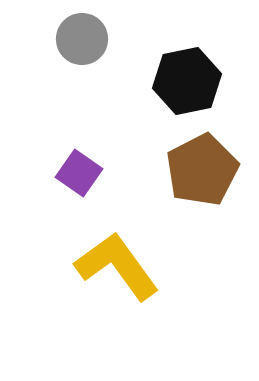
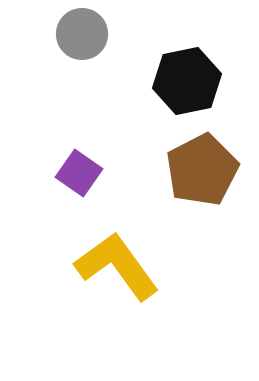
gray circle: moved 5 px up
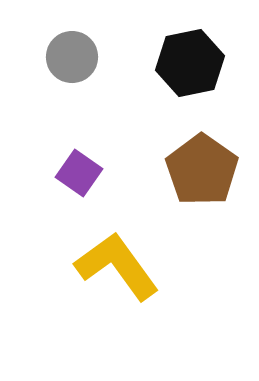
gray circle: moved 10 px left, 23 px down
black hexagon: moved 3 px right, 18 px up
brown pentagon: rotated 10 degrees counterclockwise
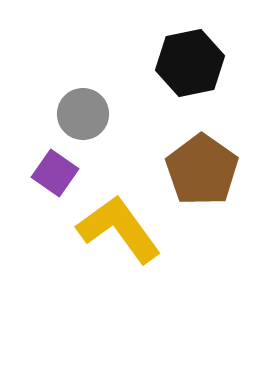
gray circle: moved 11 px right, 57 px down
purple square: moved 24 px left
yellow L-shape: moved 2 px right, 37 px up
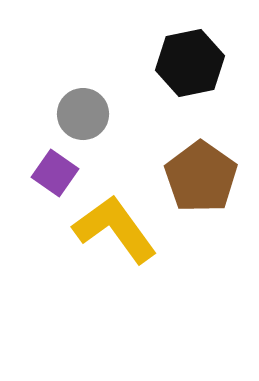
brown pentagon: moved 1 px left, 7 px down
yellow L-shape: moved 4 px left
